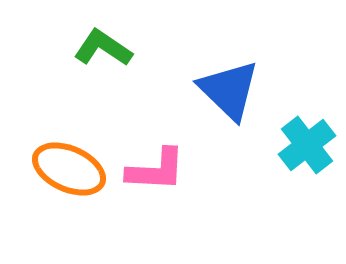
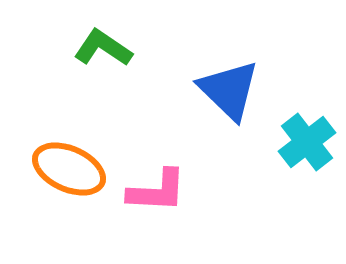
cyan cross: moved 3 px up
pink L-shape: moved 1 px right, 21 px down
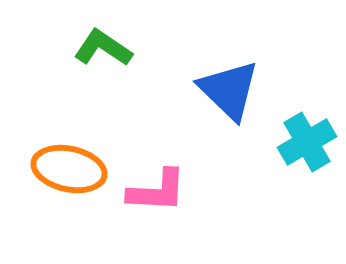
cyan cross: rotated 8 degrees clockwise
orange ellipse: rotated 12 degrees counterclockwise
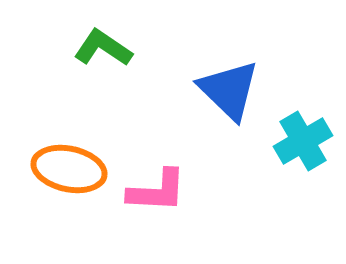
cyan cross: moved 4 px left, 1 px up
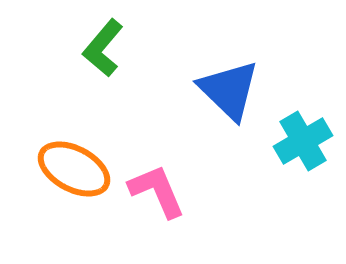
green L-shape: rotated 84 degrees counterclockwise
orange ellipse: moved 5 px right; rotated 16 degrees clockwise
pink L-shape: rotated 116 degrees counterclockwise
